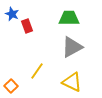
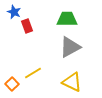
blue star: moved 2 px right, 2 px up
green trapezoid: moved 2 px left, 1 px down
gray triangle: moved 2 px left
yellow line: moved 4 px left, 2 px down; rotated 24 degrees clockwise
orange square: moved 1 px right, 2 px up
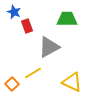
gray triangle: moved 21 px left
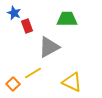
blue star: moved 1 px down
orange square: moved 1 px right
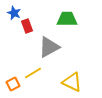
orange square: rotated 16 degrees clockwise
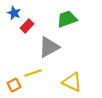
green trapezoid: rotated 20 degrees counterclockwise
red rectangle: rotated 64 degrees clockwise
yellow line: rotated 12 degrees clockwise
orange square: moved 1 px right, 1 px down
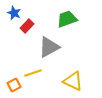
yellow triangle: moved 1 px right, 1 px up
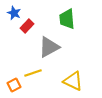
green trapezoid: rotated 75 degrees counterclockwise
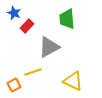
yellow line: moved 1 px up
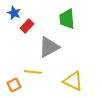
yellow line: rotated 24 degrees clockwise
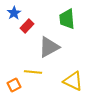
blue star: rotated 16 degrees clockwise
